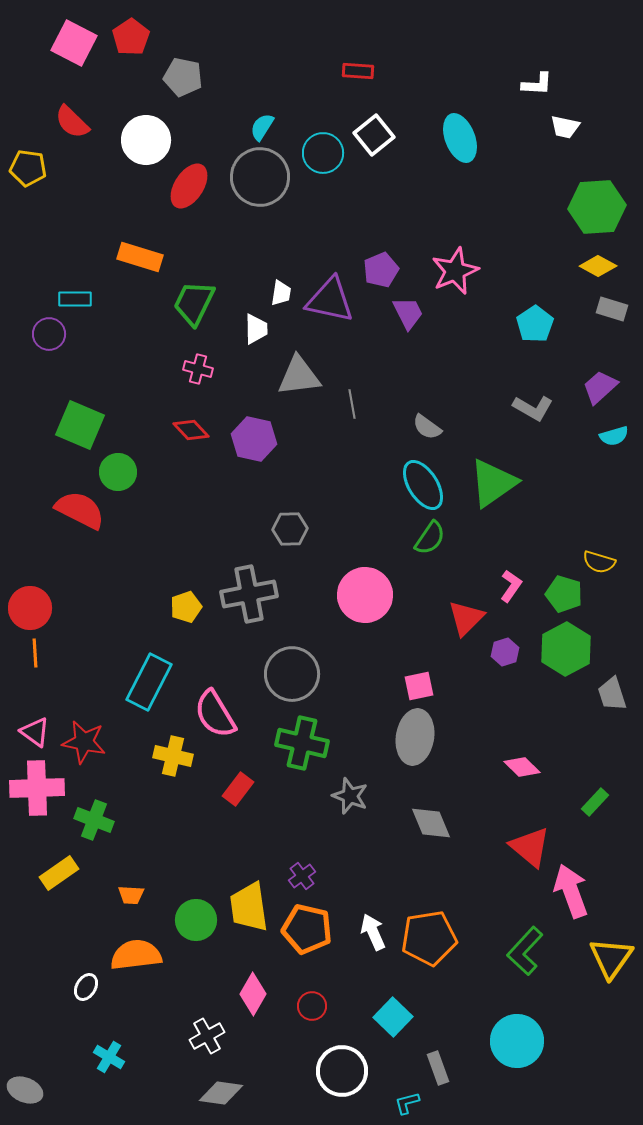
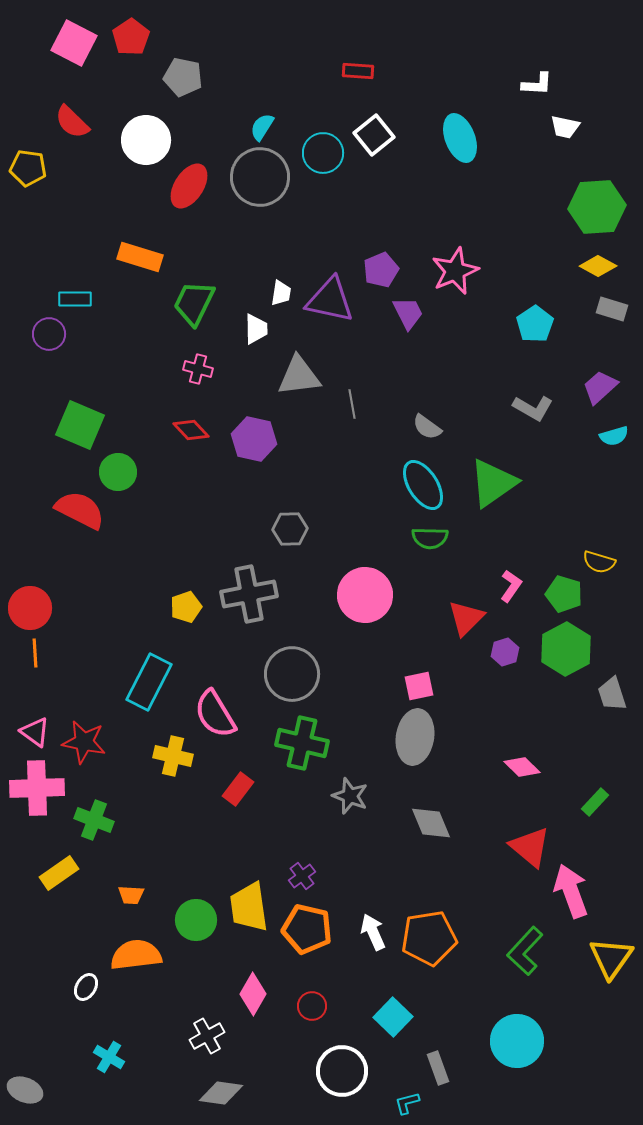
green semicircle at (430, 538): rotated 57 degrees clockwise
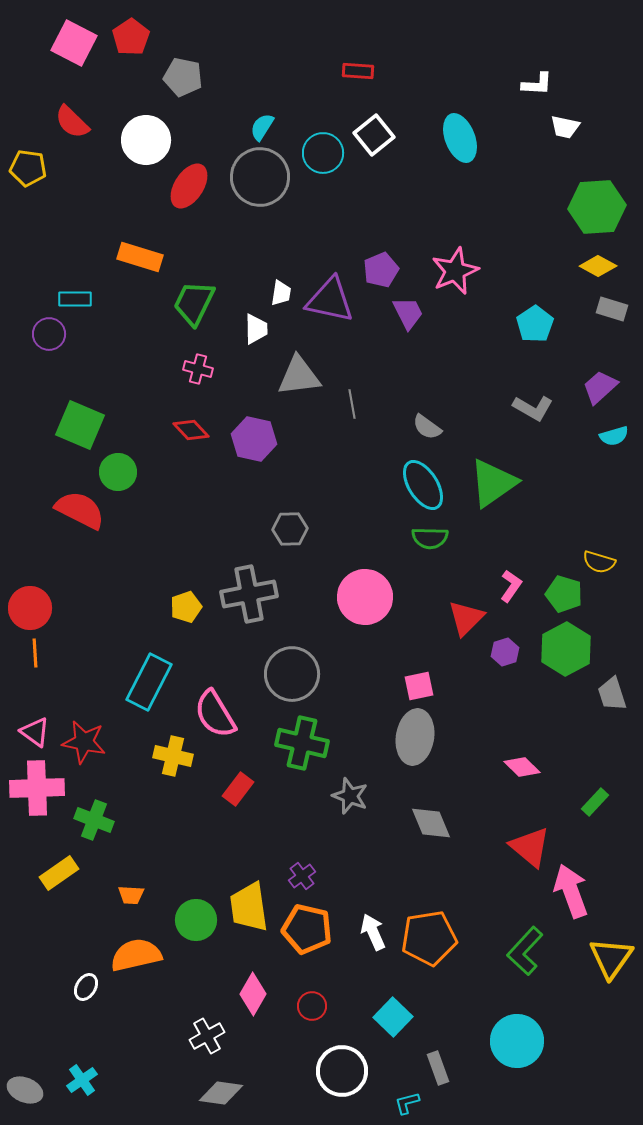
pink circle at (365, 595): moved 2 px down
orange semicircle at (136, 955): rotated 6 degrees counterclockwise
cyan cross at (109, 1057): moved 27 px left, 23 px down; rotated 24 degrees clockwise
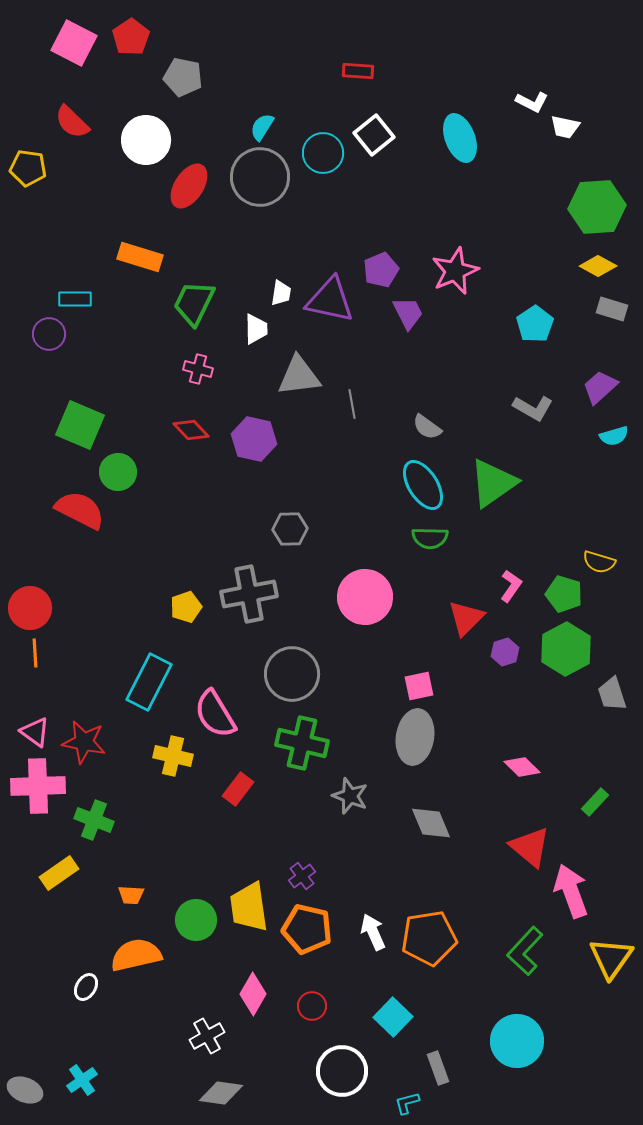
white L-shape at (537, 84): moved 5 px left, 18 px down; rotated 24 degrees clockwise
pink cross at (37, 788): moved 1 px right, 2 px up
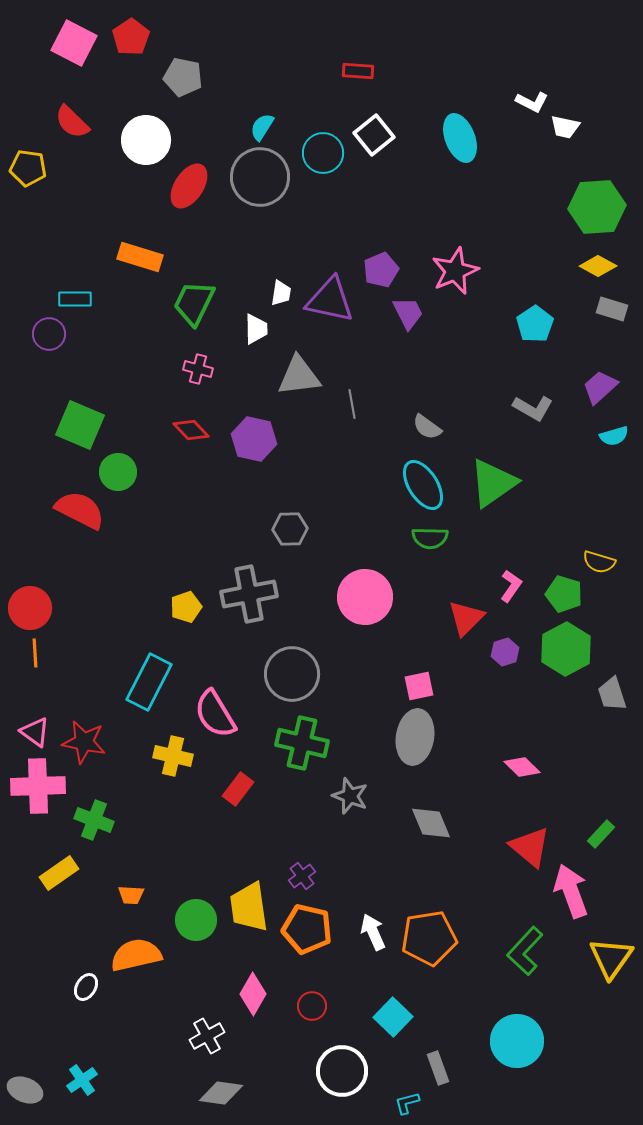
green rectangle at (595, 802): moved 6 px right, 32 px down
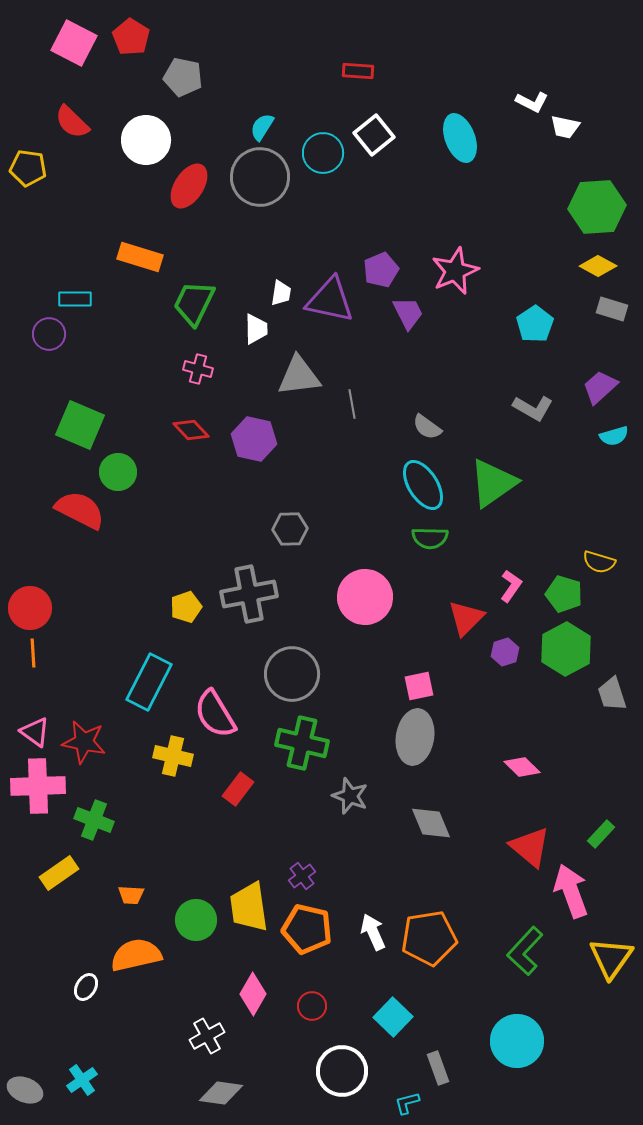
red pentagon at (131, 37): rotated 6 degrees counterclockwise
orange line at (35, 653): moved 2 px left
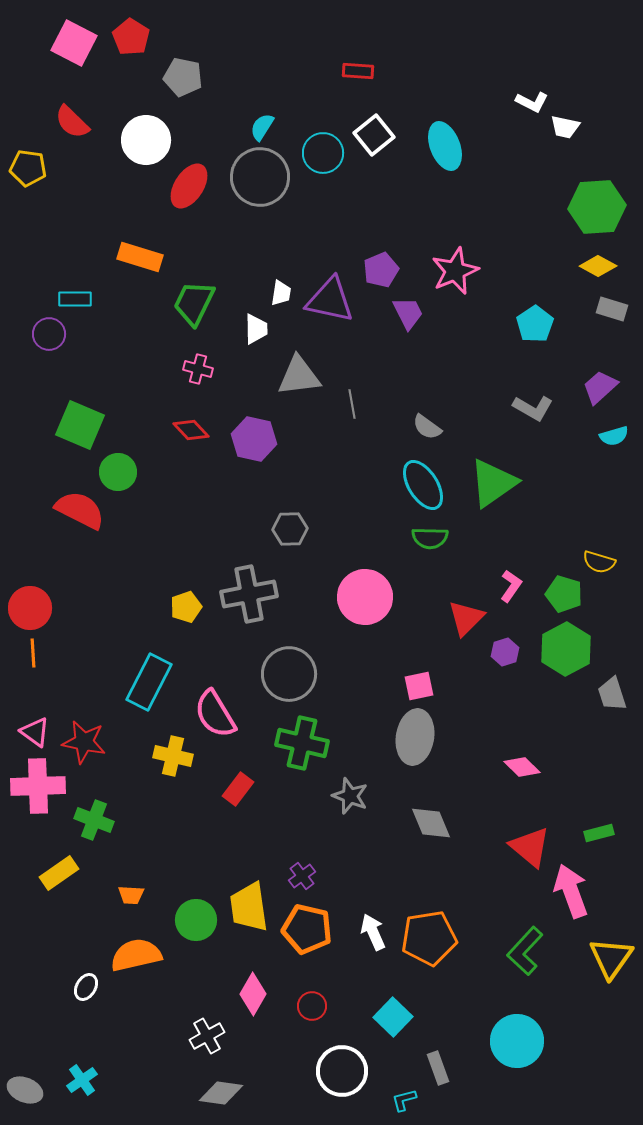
cyan ellipse at (460, 138): moved 15 px left, 8 px down
gray circle at (292, 674): moved 3 px left
green rectangle at (601, 834): moved 2 px left, 1 px up; rotated 32 degrees clockwise
cyan L-shape at (407, 1103): moved 3 px left, 3 px up
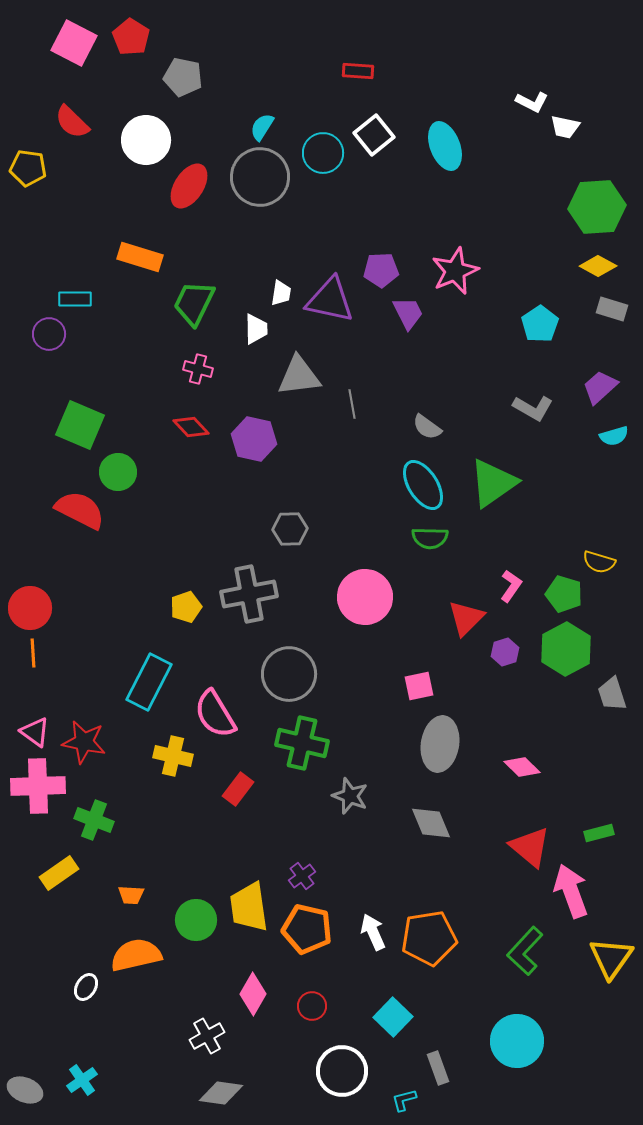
purple pentagon at (381, 270): rotated 20 degrees clockwise
cyan pentagon at (535, 324): moved 5 px right
red diamond at (191, 430): moved 3 px up
gray ellipse at (415, 737): moved 25 px right, 7 px down
